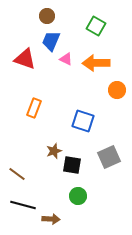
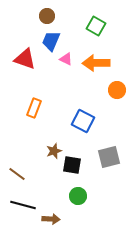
blue square: rotated 10 degrees clockwise
gray square: rotated 10 degrees clockwise
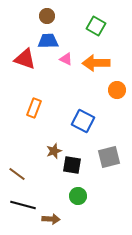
blue trapezoid: moved 3 px left; rotated 65 degrees clockwise
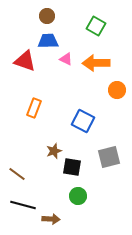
red triangle: moved 2 px down
black square: moved 2 px down
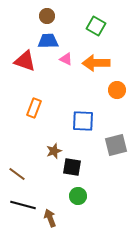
blue square: rotated 25 degrees counterclockwise
gray square: moved 7 px right, 12 px up
brown arrow: moved 1 px left, 1 px up; rotated 114 degrees counterclockwise
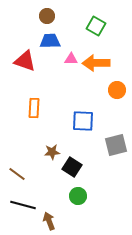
blue trapezoid: moved 2 px right
pink triangle: moved 5 px right; rotated 24 degrees counterclockwise
orange rectangle: rotated 18 degrees counterclockwise
brown star: moved 2 px left, 1 px down; rotated 14 degrees clockwise
black square: rotated 24 degrees clockwise
brown arrow: moved 1 px left, 3 px down
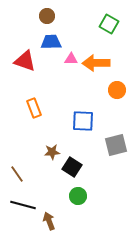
green square: moved 13 px right, 2 px up
blue trapezoid: moved 1 px right, 1 px down
orange rectangle: rotated 24 degrees counterclockwise
brown line: rotated 18 degrees clockwise
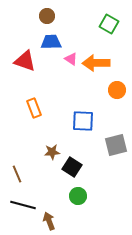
pink triangle: rotated 32 degrees clockwise
brown line: rotated 12 degrees clockwise
